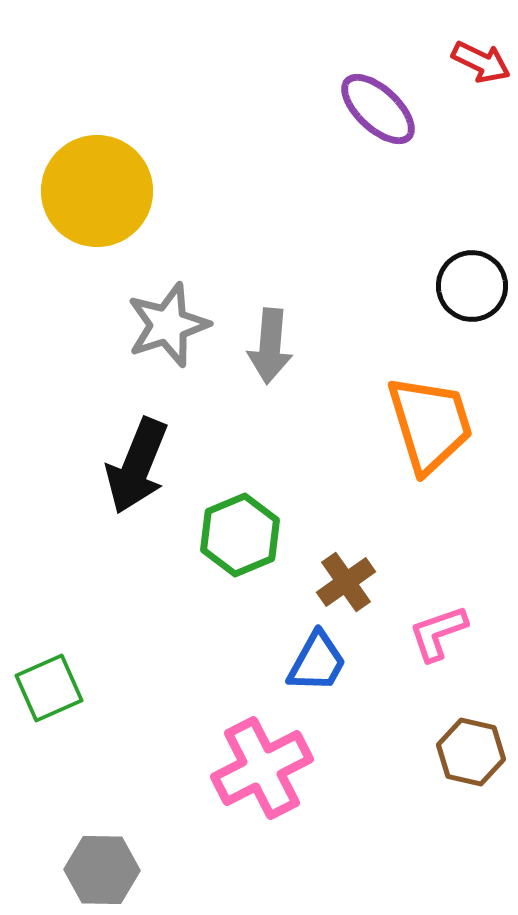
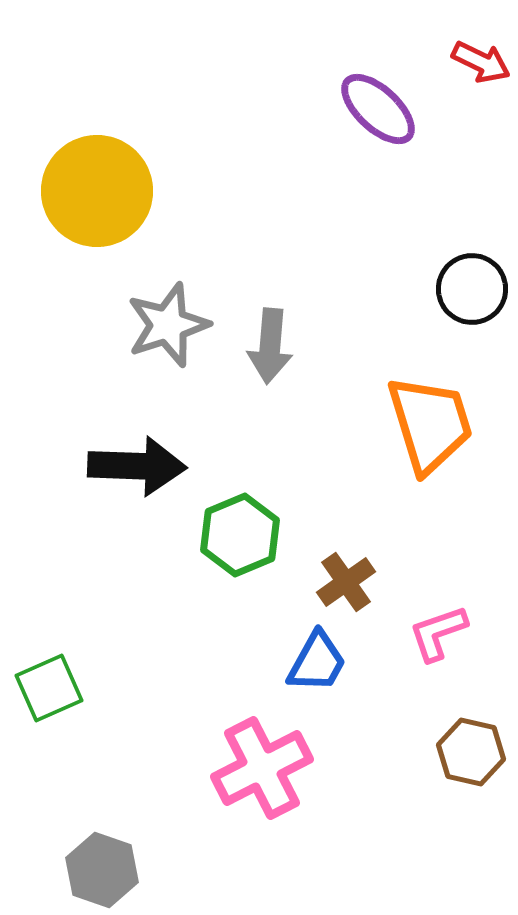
black circle: moved 3 px down
black arrow: rotated 110 degrees counterclockwise
gray hexagon: rotated 18 degrees clockwise
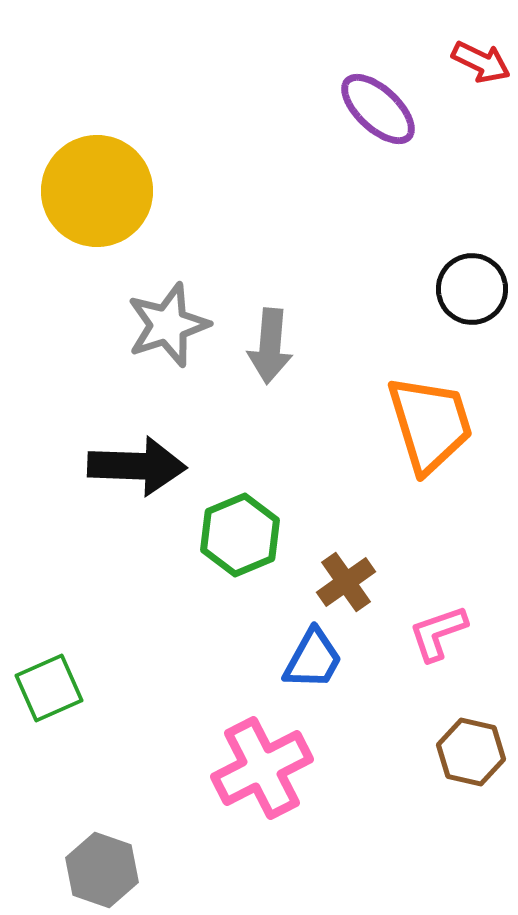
blue trapezoid: moved 4 px left, 3 px up
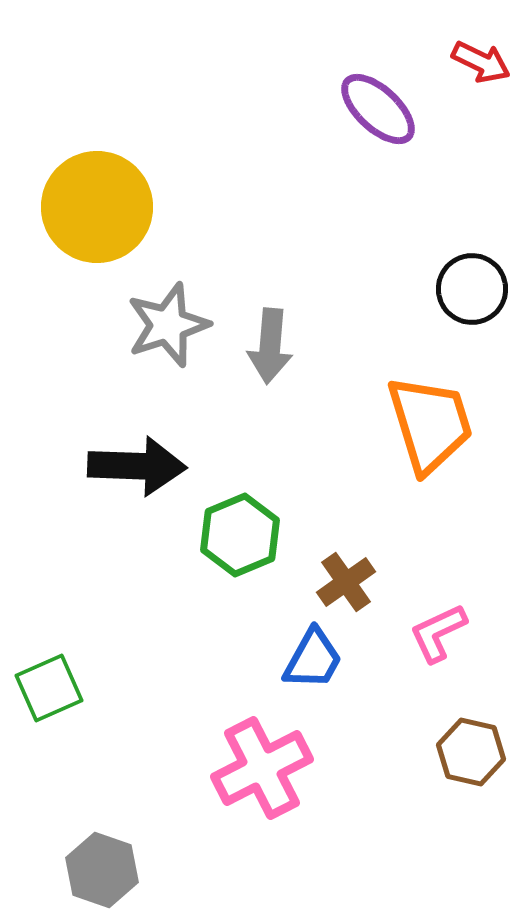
yellow circle: moved 16 px down
pink L-shape: rotated 6 degrees counterclockwise
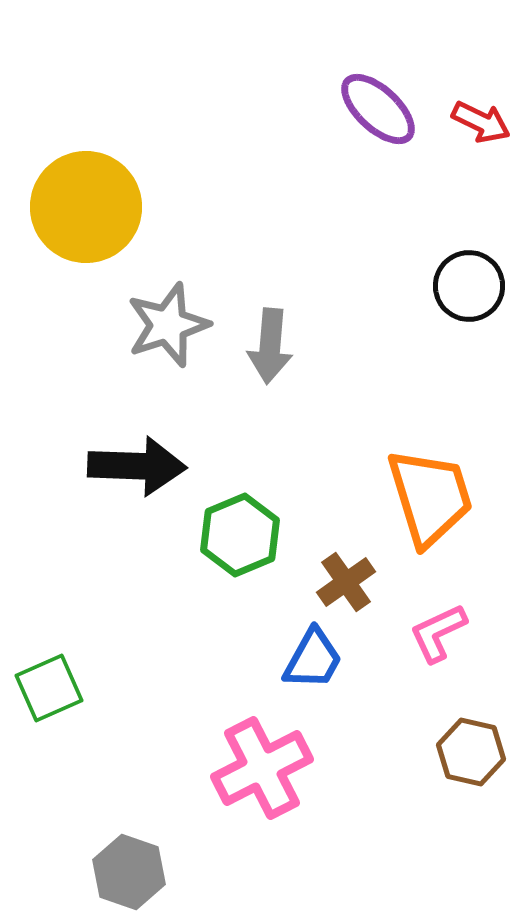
red arrow: moved 60 px down
yellow circle: moved 11 px left
black circle: moved 3 px left, 3 px up
orange trapezoid: moved 73 px down
gray hexagon: moved 27 px right, 2 px down
